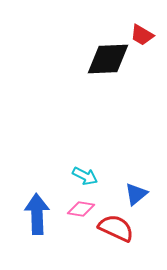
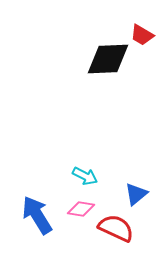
blue arrow: moved 1 px down; rotated 30 degrees counterclockwise
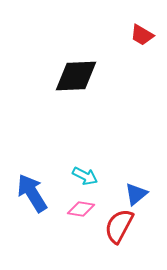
black diamond: moved 32 px left, 17 px down
blue arrow: moved 5 px left, 22 px up
red semicircle: moved 3 px right, 2 px up; rotated 87 degrees counterclockwise
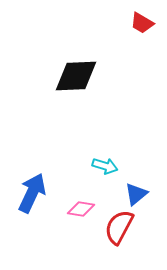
red trapezoid: moved 12 px up
cyan arrow: moved 20 px right, 10 px up; rotated 10 degrees counterclockwise
blue arrow: rotated 57 degrees clockwise
red semicircle: moved 1 px down
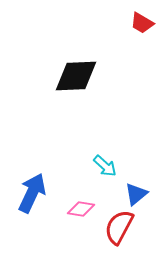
cyan arrow: rotated 25 degrees clockwise
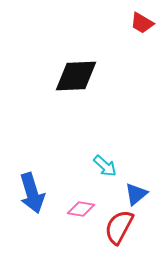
blue arrow: rotated 138 degrees clockwise
